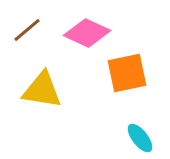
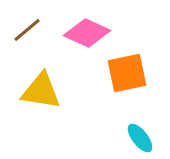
yellow triangle: moved 1 px left, 1 px down
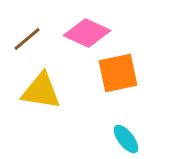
brown line: moved 9 px down
orange square: moved 9 px left
cyan ellipse: moved 14 px left, 1 px down
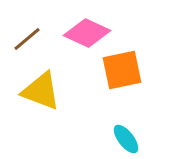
orange square: moved 4 px right, 3 px up
yellow triangle: rotated 12 degrees clockwise
